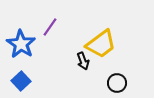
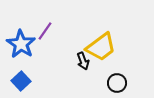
purple line: moved 5 px left, 4 px down
yellow trapezoid: moved 3 px down
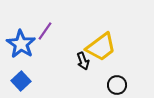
black circle: moved 2 px down
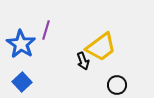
purple line: moved 1 px right, 1 px up; rotated 18 degrees counterclockwise
blue square: moved 1 px right, 1 px down
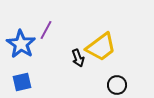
purple line: rotated 12 degrees clockwise
black arrow: moved 5 px left, 3 px up
blue square: rotated 30 degrees clockwise
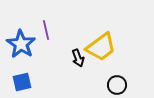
purple line: rotated 42 degrees counterclockwise
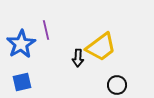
blue star: rotated 8 degrees clockwise
black arrow: rotated 24 degrees clockwise
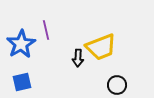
yellow trapezoid: rotated 16 degrees clockwise
